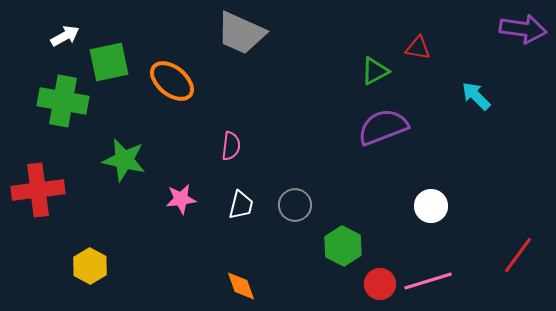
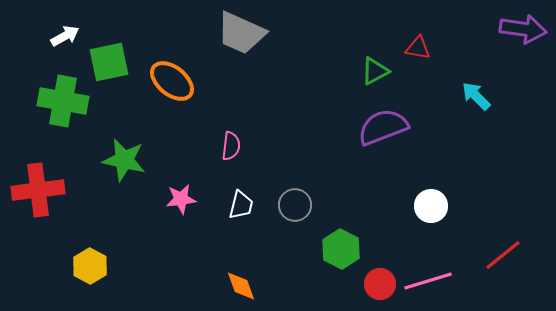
green hexagon: moved 2 px left, 3 px down
red line: moved 15 px left; rotated 15 degrees clockwise
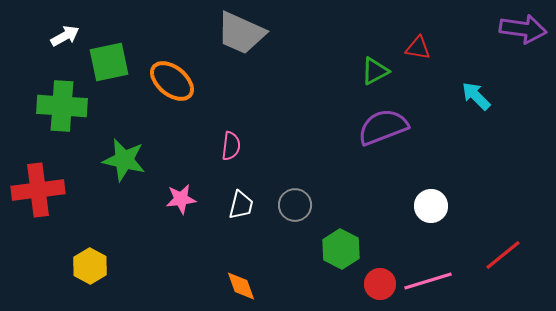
green cross: moved 1 px left, 5 px down; rotated 6 degrees counterclockwise
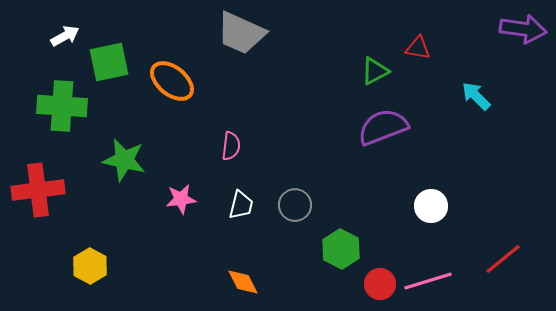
red line: moved 4 px down
orange diamond: moved 2 px right, 4 px up; rotated 8 degrees counterclockwise
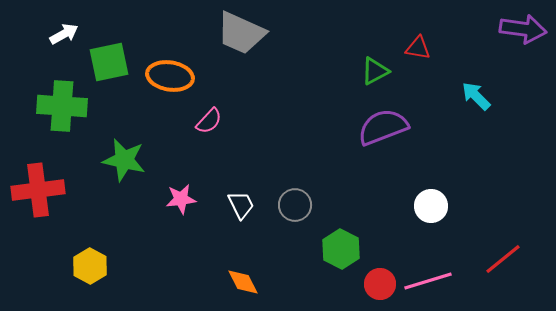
white arrow: moved 1 px left, 2 px up
orange ellipse: moved 2 px left, 5 px up; rotated 30 degrees counterclockwise
pink semicircle: moved 22 px left, 25 px up; rotated 36 degrees clockwise
white trapezoid: rotated 40 degrees counterclockwise
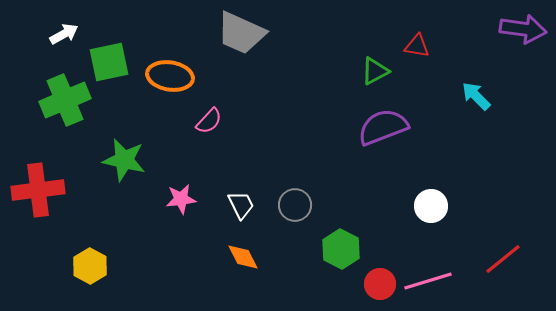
red triangle: moved 1 px left, 2 px up
green cross: moved 3 px right, 6 px up; rotated 27 degrees counterclockwise
orange diamond: moved 25 px up
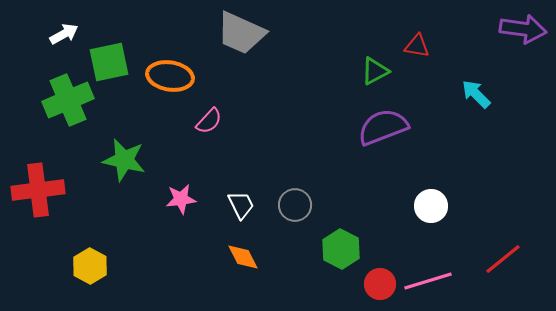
cyan arrow: moved 2 px up
green cross: moved 3 px right
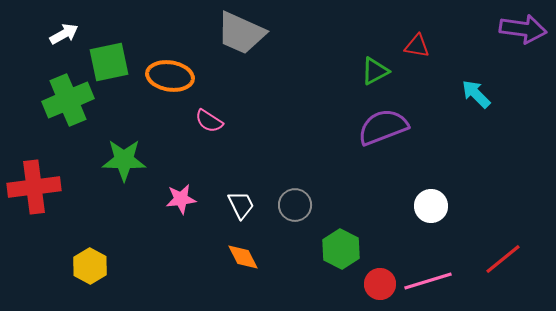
pink semicircle: rotated 80 degrees clockwise
green star: rotated 12 degrees counterclockwise
red cross: moved 4 px left, 3 px up
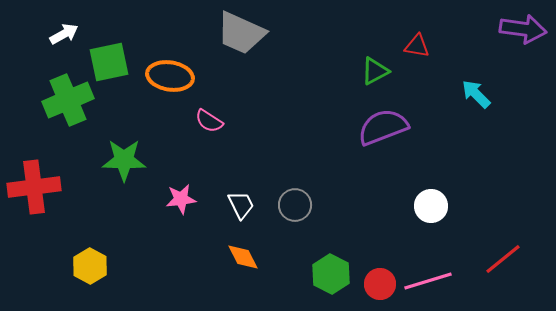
green hexagon: moved 10 px left, 25 px down
